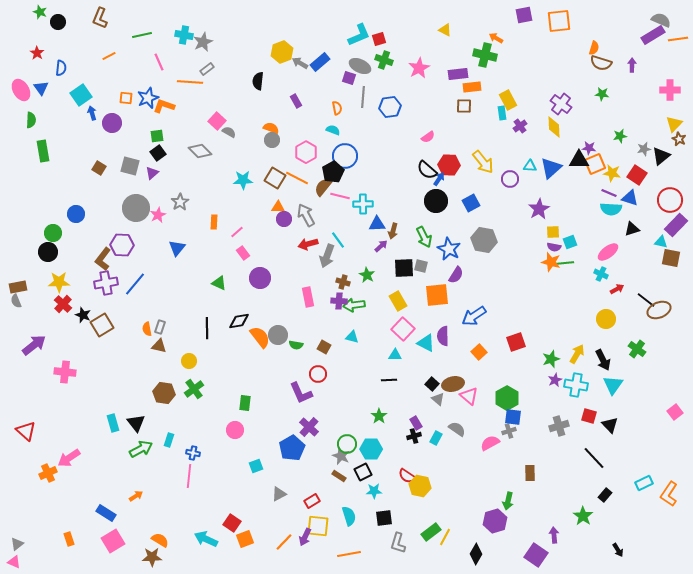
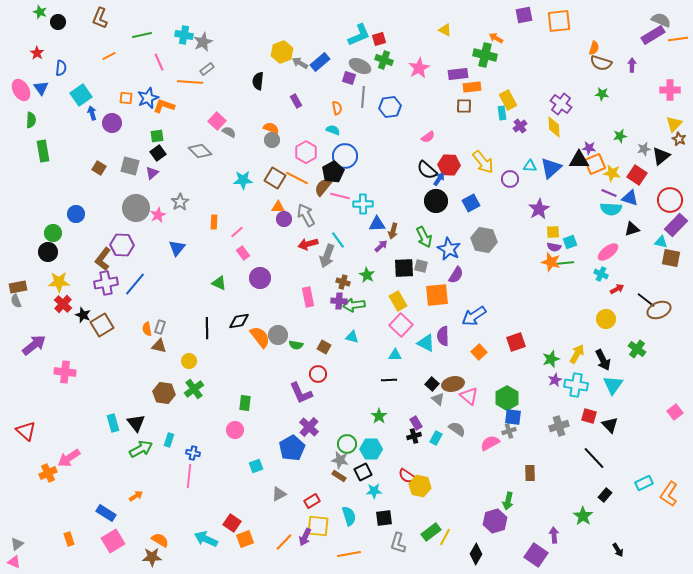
pink square at (403, 329): moved 2 px left, 4 px up
gray star at (341, 456): moved 1 px left, 4 px down; rotated 12 degrees counterclockwise
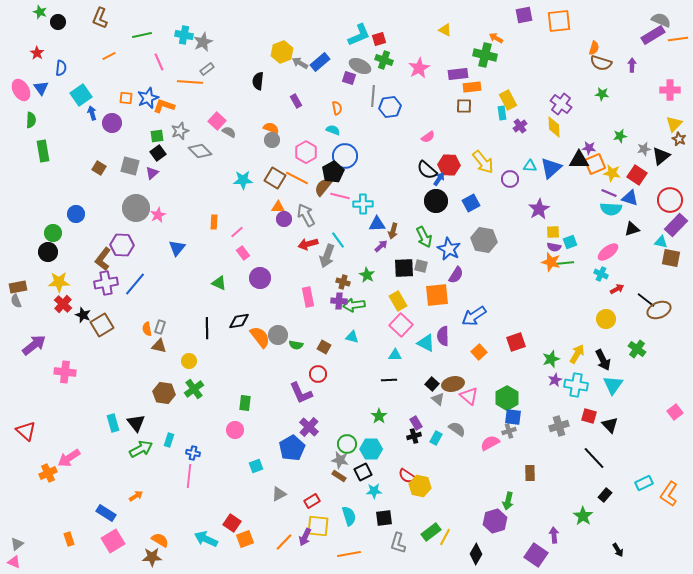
gray line at (363, 97): moved 10 px right, 1 px up
gray star at (180, 202): moved 71 px up; rotated 12 degrees clockwise
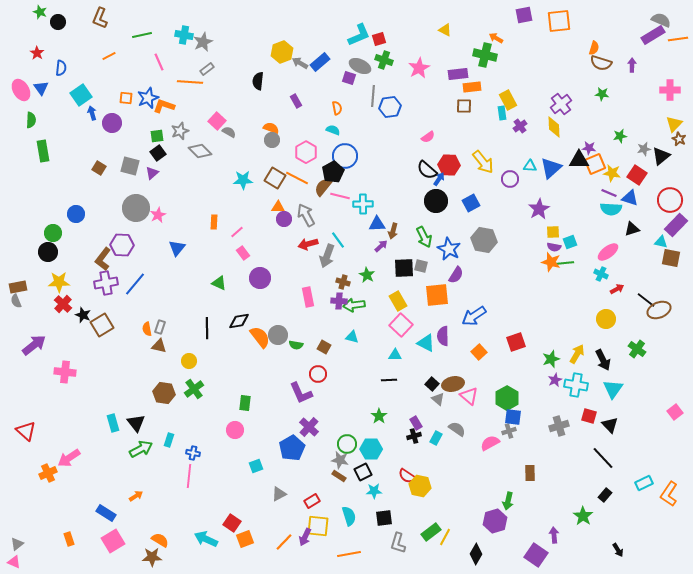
purple cross at (561, 104): rotated 15 degrees clockwise
cyan triangle at (613, 385): moved 4 px down
black line at (594, 458): moved 9 px right
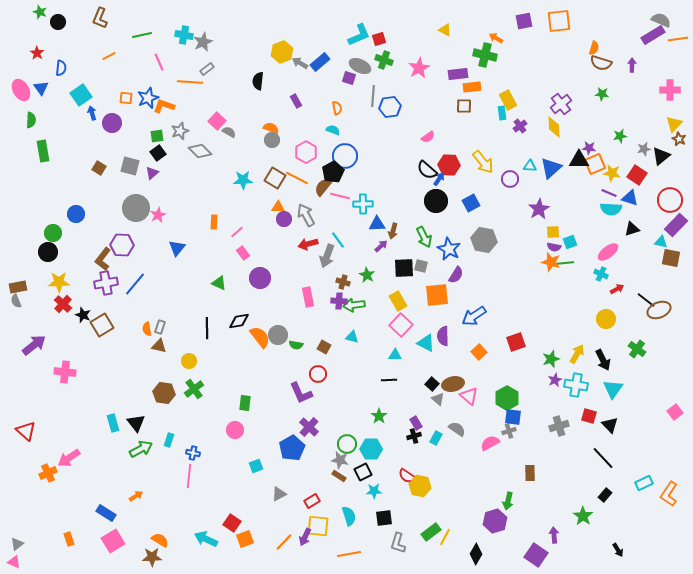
purple square at (524, 15): moved 6 px down
